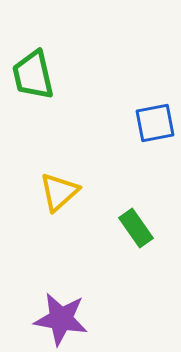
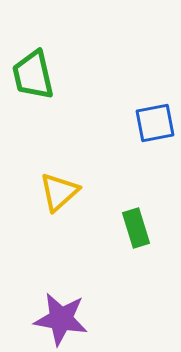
green rectangle: rotated 18 degrees clockwise
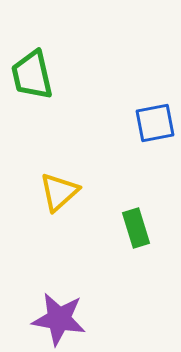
green trapezoid: moved 1 px left
purple star: moved 2 px left
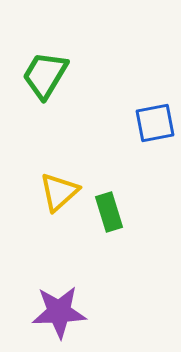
green trapezoid: moved 13 px right; rotated 44 degrees clockwise
green rectangle: moved 27 px left, 16 px up
purple star: moved 7 px up; rotated 12 degrees counterclockwise
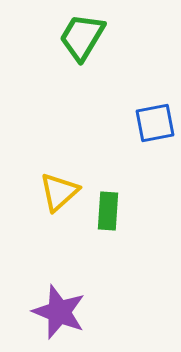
green trapezoid: moved 37 px right, 38 px up
green rectangle: moved 1 px left, 1 px up; rotated 21 degrees clockwise
purple star: rotated 24 degrees clockwise
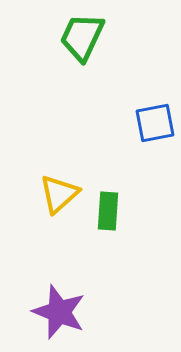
green trapezoid: rotated 6 degrees counterclockwise
yellow triangle: moved 2 px down
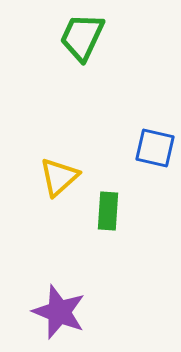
blue square: moved 25 px down; rotated 24 degrees clockwise
yellow triangle: moved 17 px up
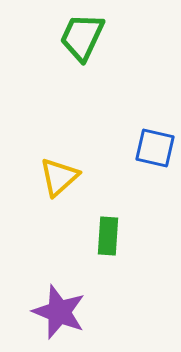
green rectangle: moved 25 px down
